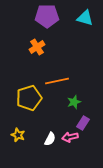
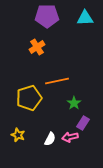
cyan triangle: rotated 18 degrees counterclockwise
green star: moved 1 px down; rotated 16 degrees counterclockwise
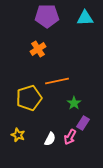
orange cross: moved 1 px right, 2 px down
pink arrow: rotated 49 degrees counterclockwise
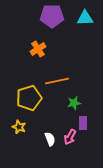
purple pentagon: moved 5 px right
green star: rotated 24 degrees clockwise
purple rectangle: rotated 32 degrees counterclockwise
yellow star: moved 1 px right, 8 px up
white semicircle: rotated 48 degrees counterclockwise
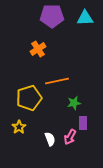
yellow star: rotated 16 degrees clockwise
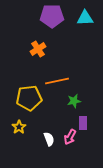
yellow pentagon: rotated 10 degrees clockwise
green star: moved 2 px up
white semicircle: moved 1 px left
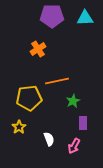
green star: moved 1 px left; rotated 16 degrees counterclockwise
pink arrow: moved 4 px right, 9 px down
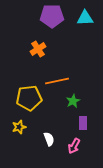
yellow star: rotated 16 degrees clockwise
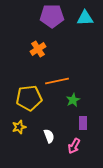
green star: moved 1 px up
white semicircle: moved 3 px up
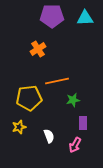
green star: rotated 16 degrees clockwise
pink arrow: moved 1 px right, 1 px up
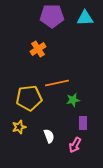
orange line: moved 2 px down
